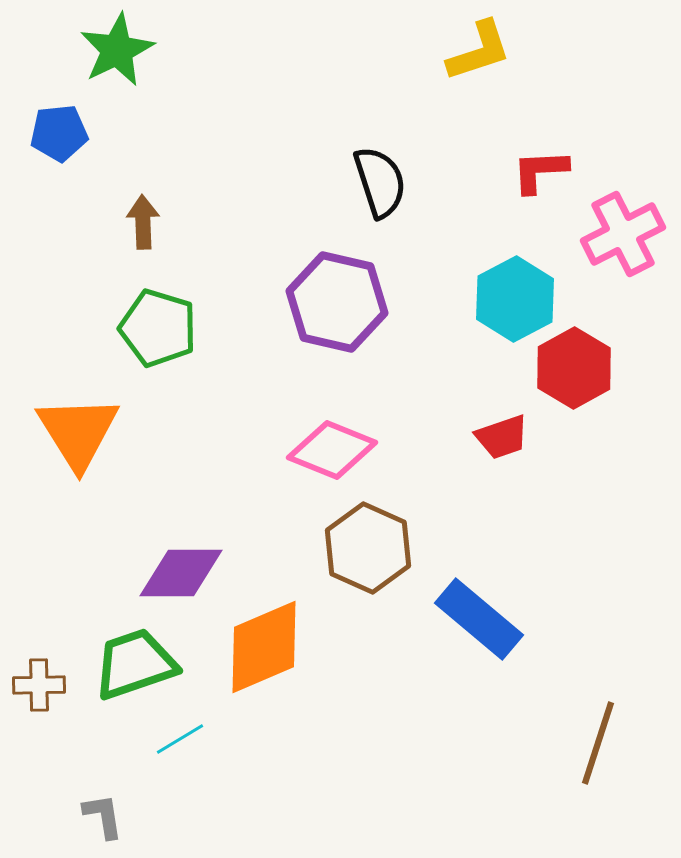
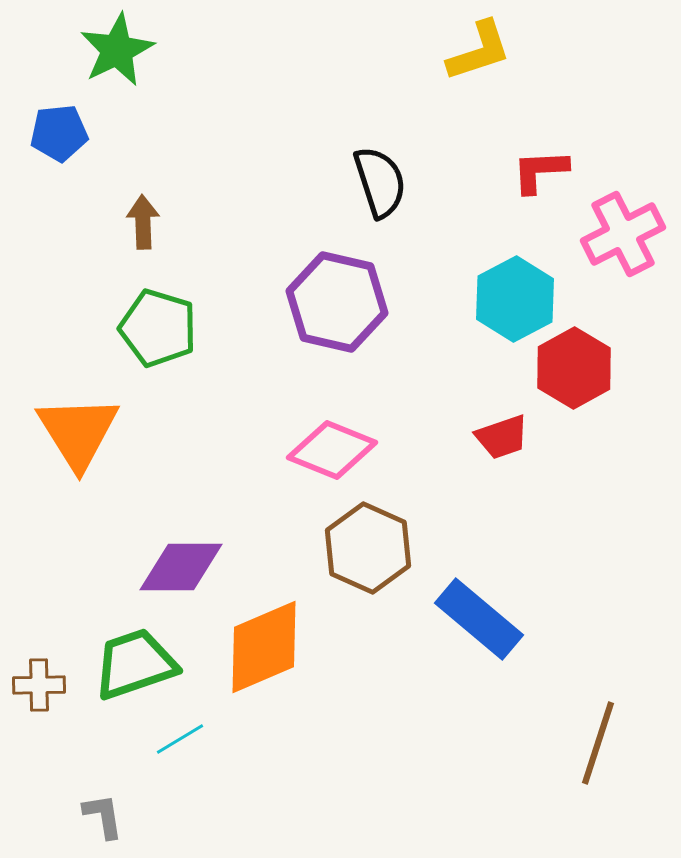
purple diamond: moved 6 px up
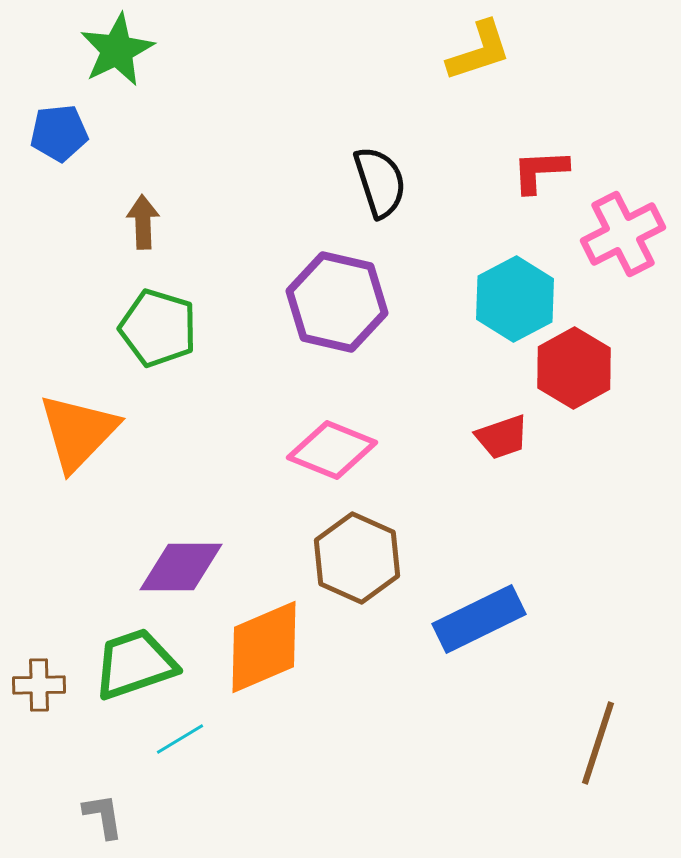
orange triangle: rotated 16 degrees clockwise
brown hexagon: moved 11 px left, 10 px down
blue rectangle: rotated 66 degrees counterclockwise
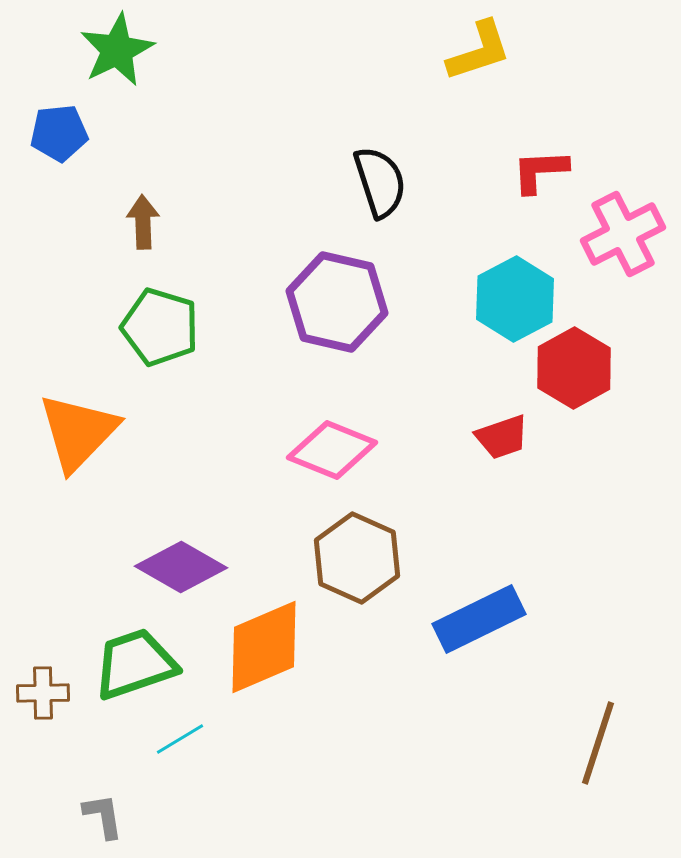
green pentagon: moved 2 px right, 1 px up
purple diamond: rotated 30 degrees clockwise
brown cross: moved 4 px right, 8 px down
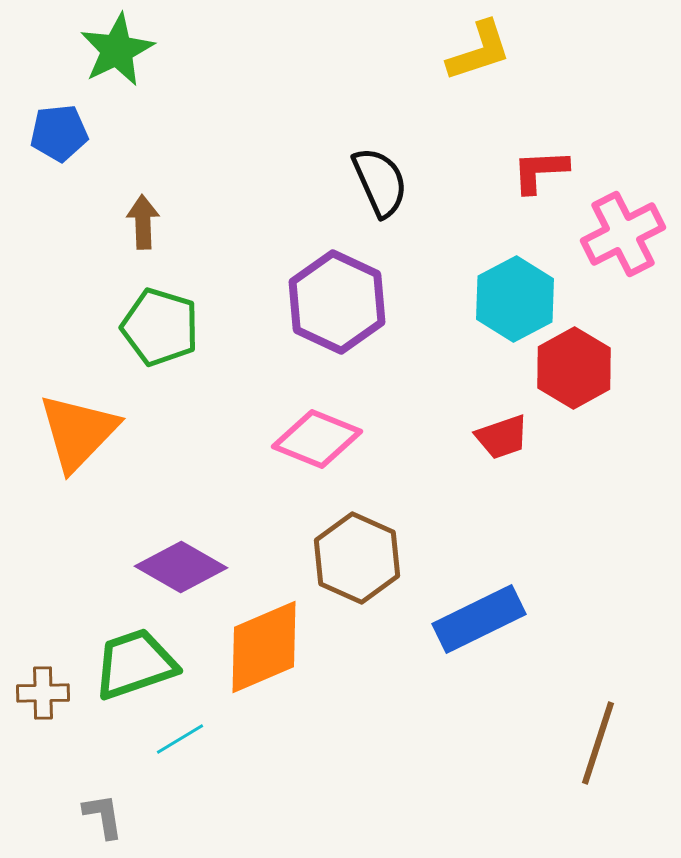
black semicircle: rotated 6 degrees counterclockwise
purple hexagon: rotated 12 degrees clockwise
pink diamond: moved 15 px left, 11 px up
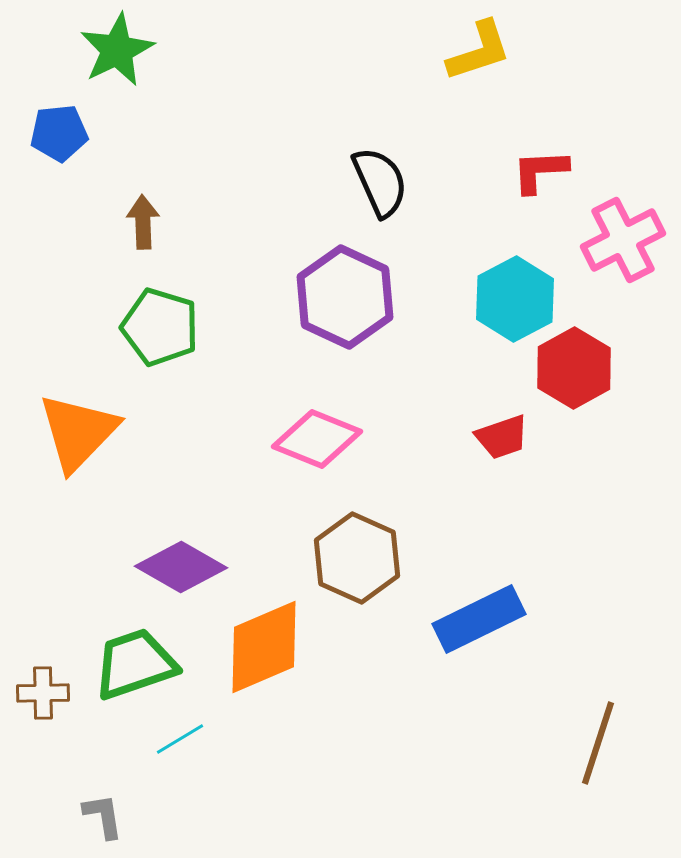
pink cross: moved 6 px down
purple hexagon: moved 8 px right, 5 px up
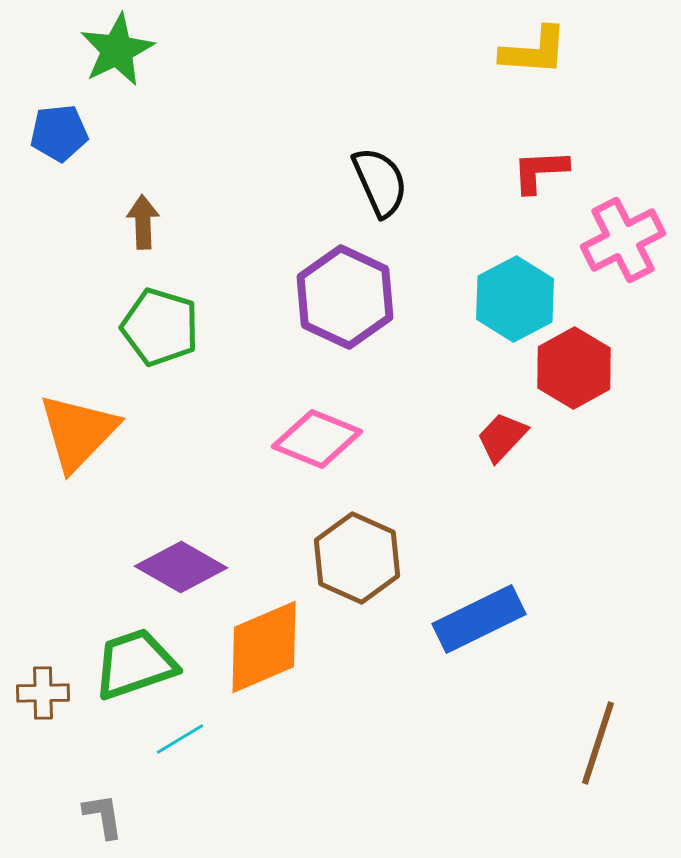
yellow L-shape: moved 55 px right; rotated 22 degrees clockwise
red trapezoid: rotated 152 degrees clockwise
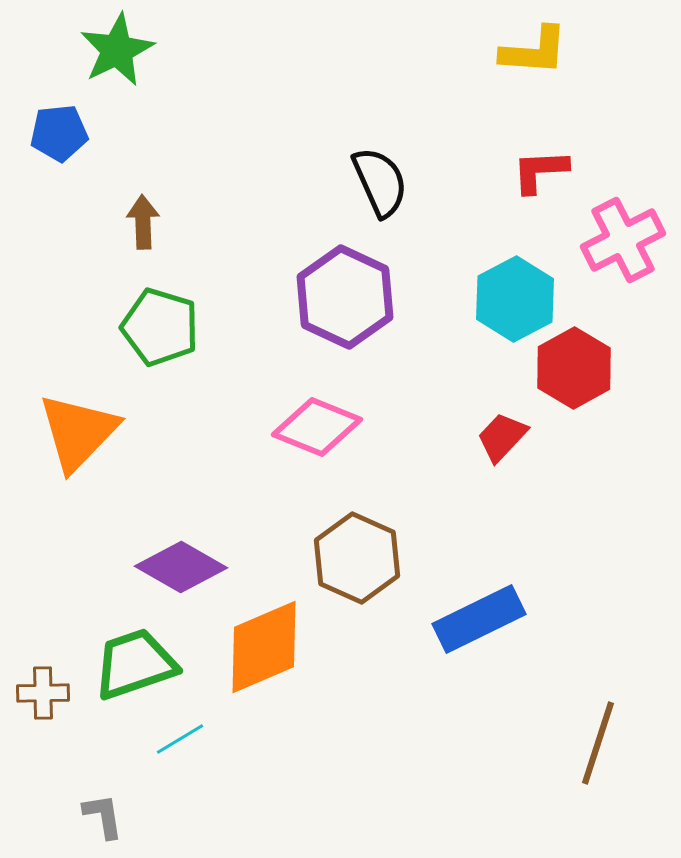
pink diamond: moved 12 px up
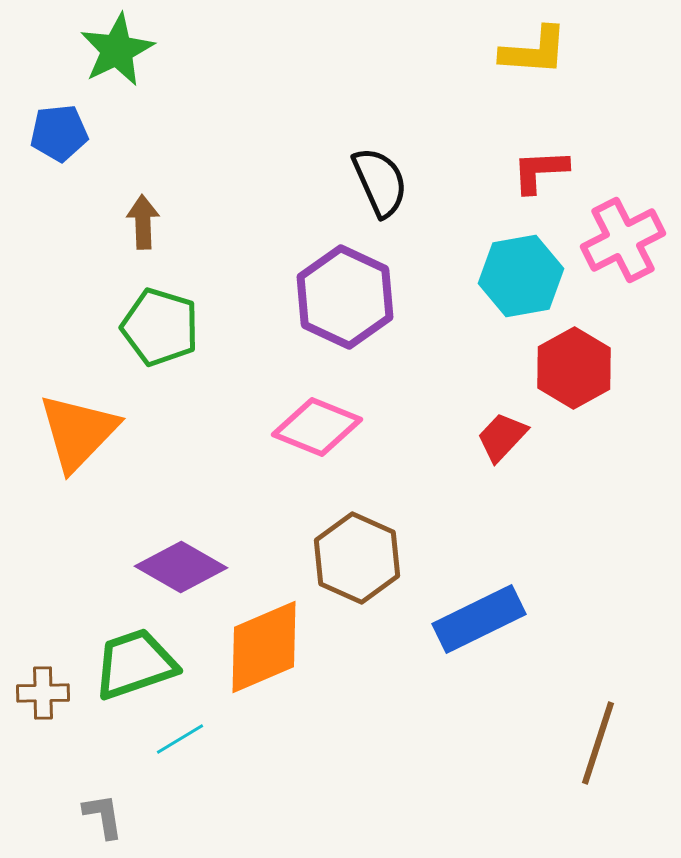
cyan hexagon: moved 6 px right, 23 px up; rotated 18 degrees clockwise
